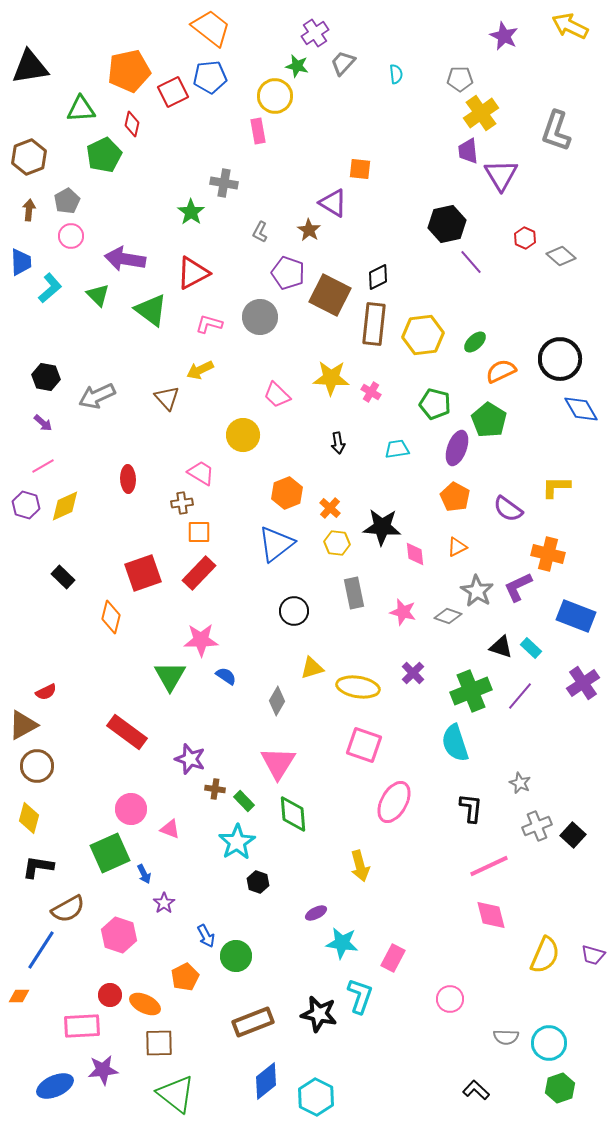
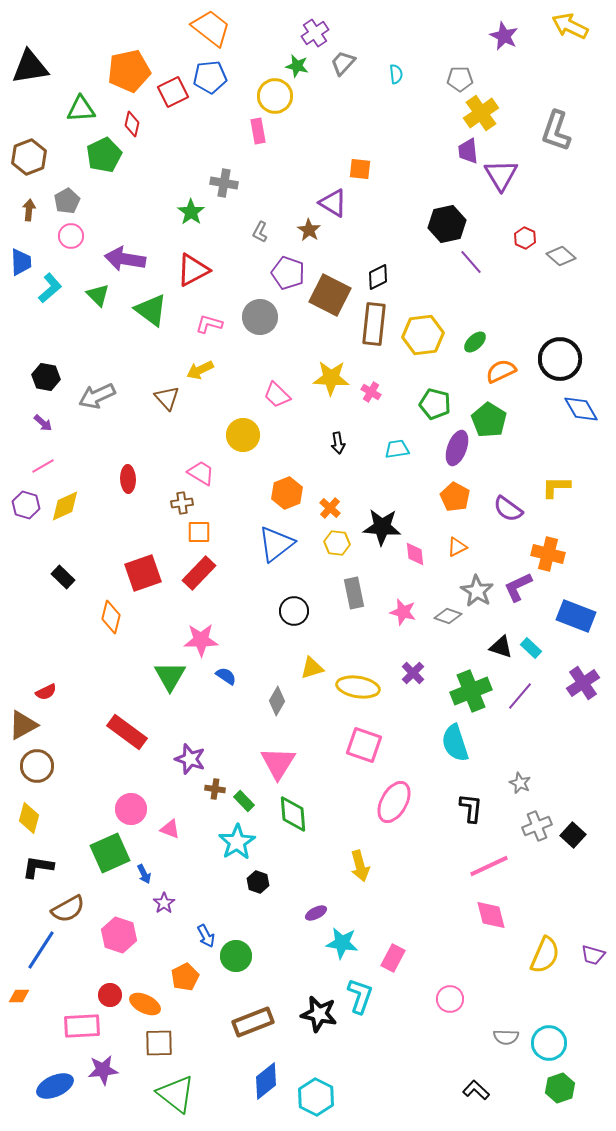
red triangle at (193, 273): moved 3 px up
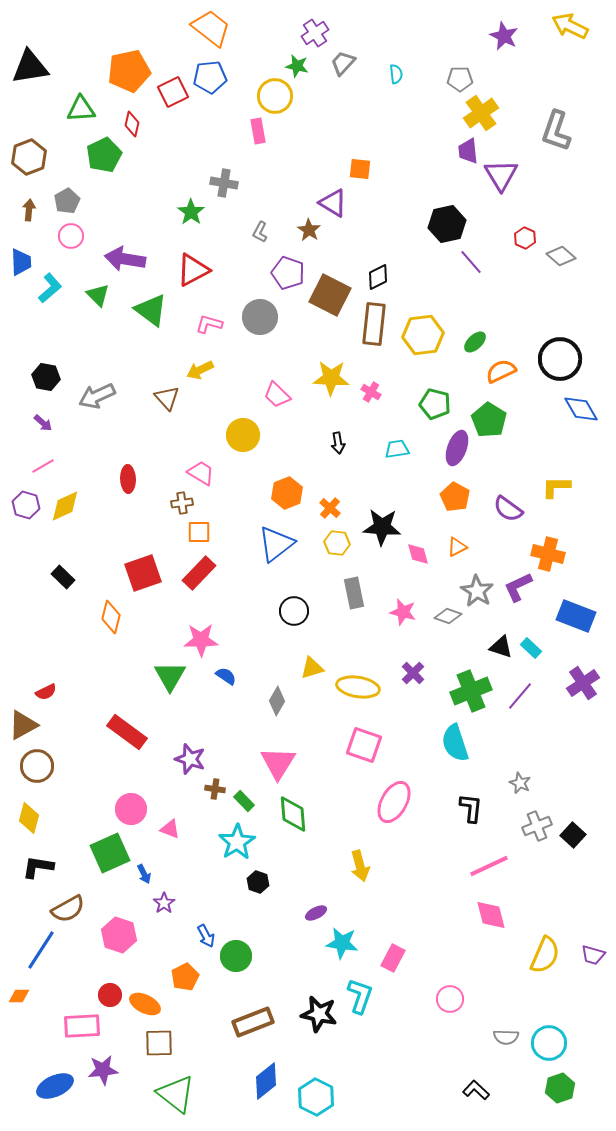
pink diamond at (415, 554): moved 3 px right; rotated 10 degrees counterclockwise
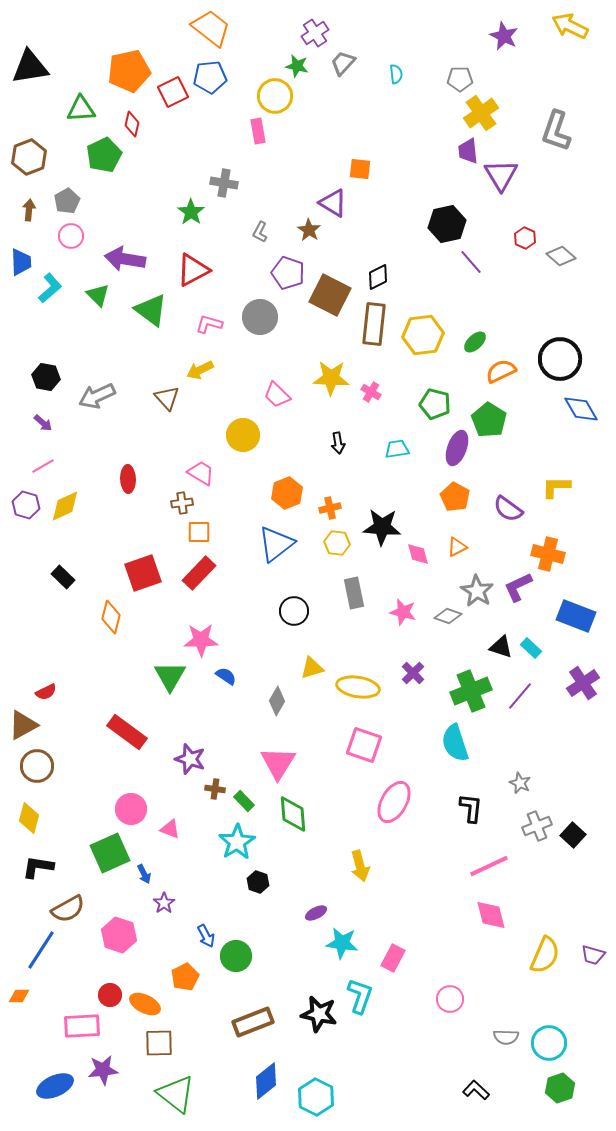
orange cross at (330, 508): rotated 35 degrees clockwise
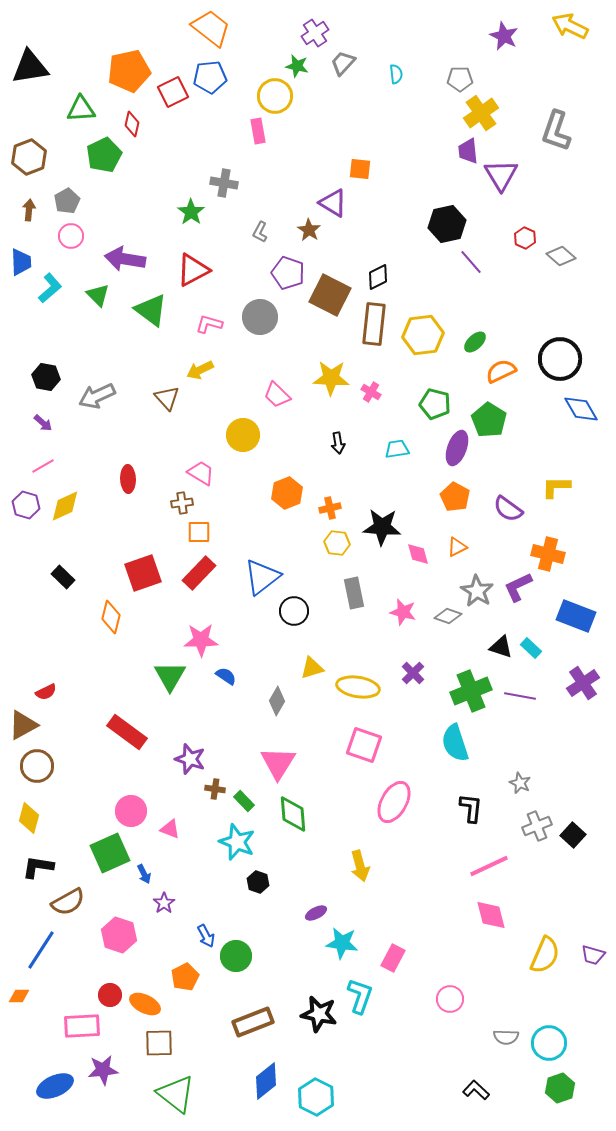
blue triangle at (276, 544): moved 14 px left, 33 px down
purple line at (520, 696): rotated 60 degrees clockwise
pink circle at (131, 809): moved 2 px down
cyan star at (237, 842): rotated 18 degrees counterclockwise
brown semicircle at (68, 909): moved 7 px up
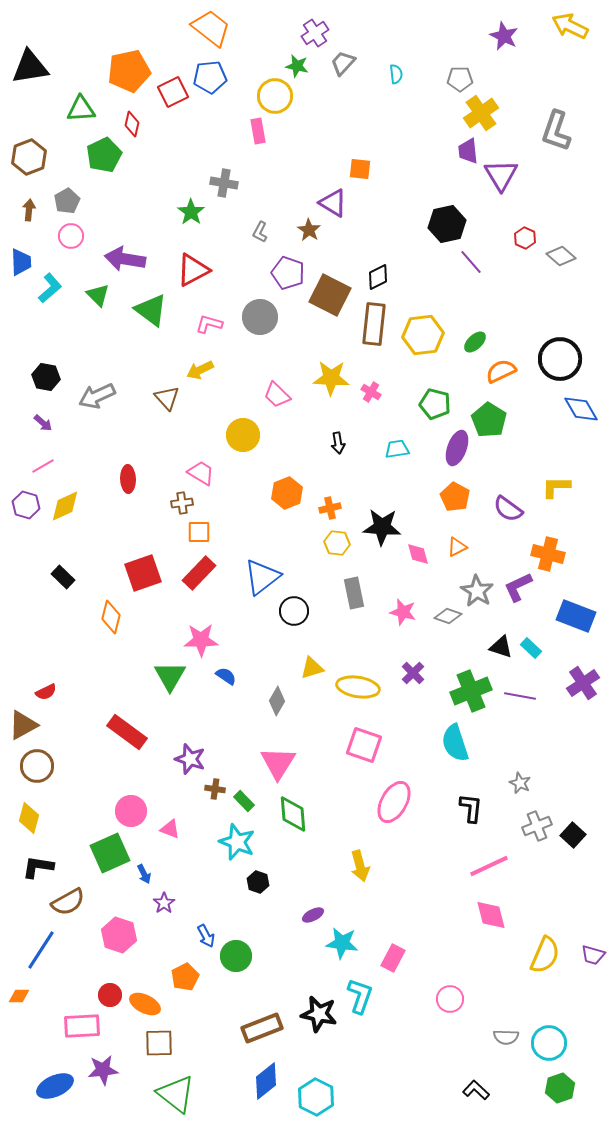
purple ellipse at (316, 913): moved 3 px left, 2 px down
brown rectangle at (253, 1022): moved 9 px right, 6 px down
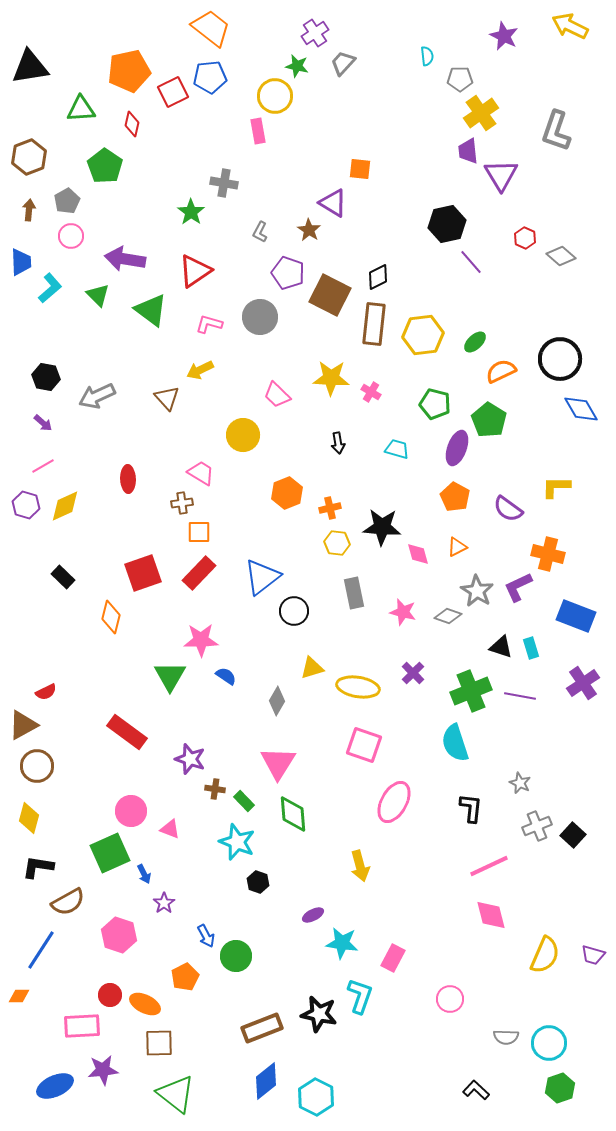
cyan semicircle at (396, 74): moved 31 px right, 18 px up
green pentagon at (104, 155): moved 1 px right, 11 px down; rotated 12 degrees counterclockwise
red triangle at (193, 270): moved 2 px right, 1 px down; rotated 6 degrees counterclockwise
cyan trapezoid at (397, 449): rotated 25 degrees clockwise
cyan rectangle at (531, 648): rotated 30 degrees clockwise
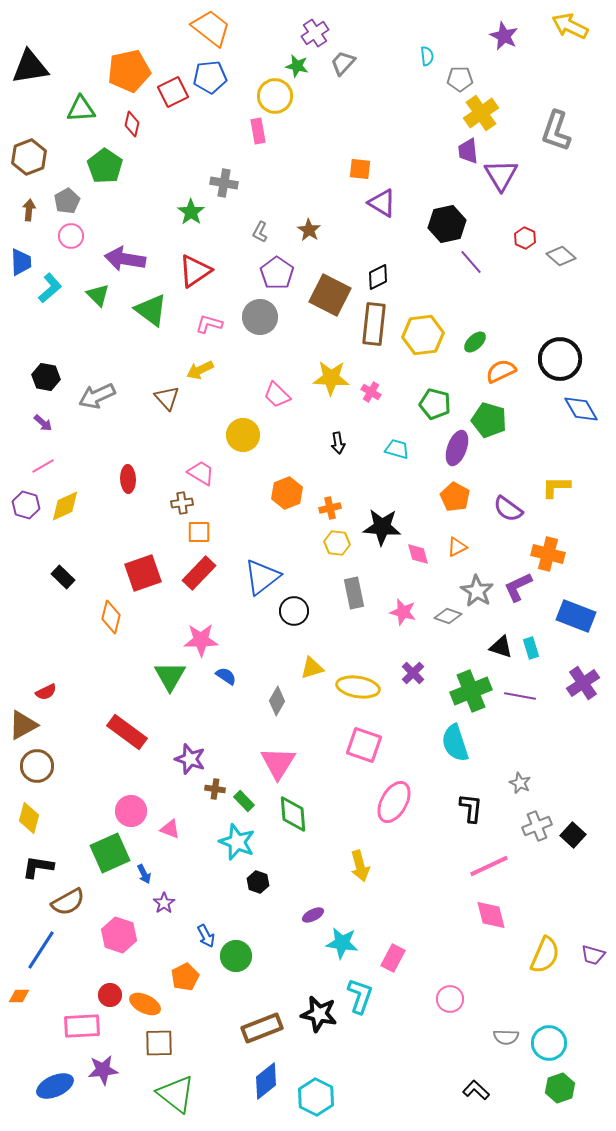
purple triangle at (333, 203): moved 49 px right
purple pentagon at (288, 273): moved 11 px left; rotated 16 degrees clockwise
green pentagon at (489, 420): rotated 16 degrees counterclockwise
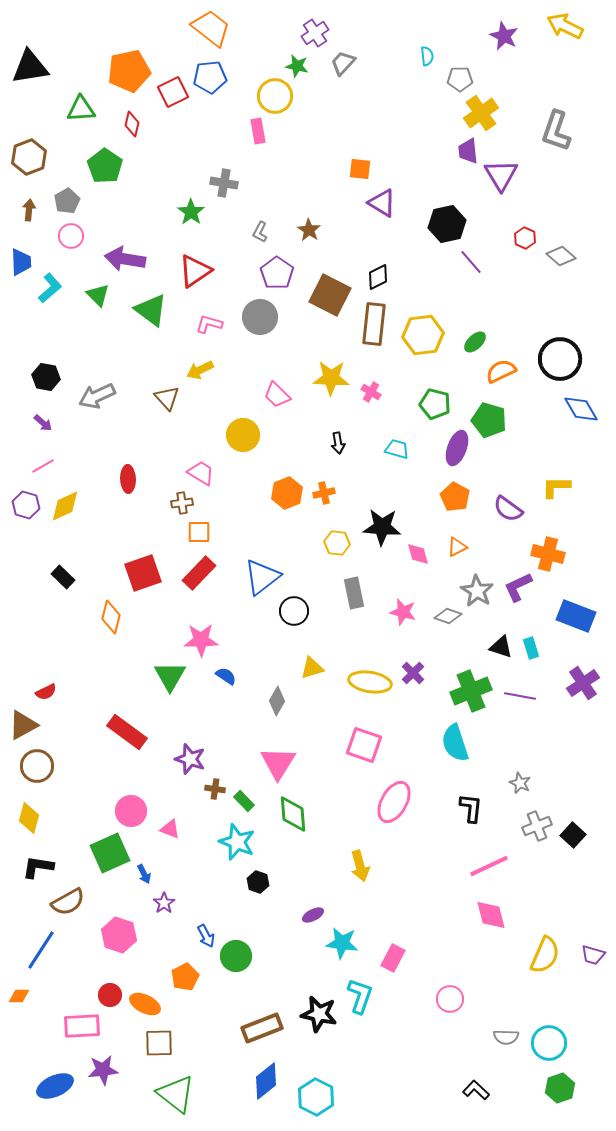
yellow arrow at (570, 26): moved 5 px left
orange cross at (330, 508): moved 6 px left, 15 px up
yellow ellipse at (358, 687): moved 12 px right, 5 px up
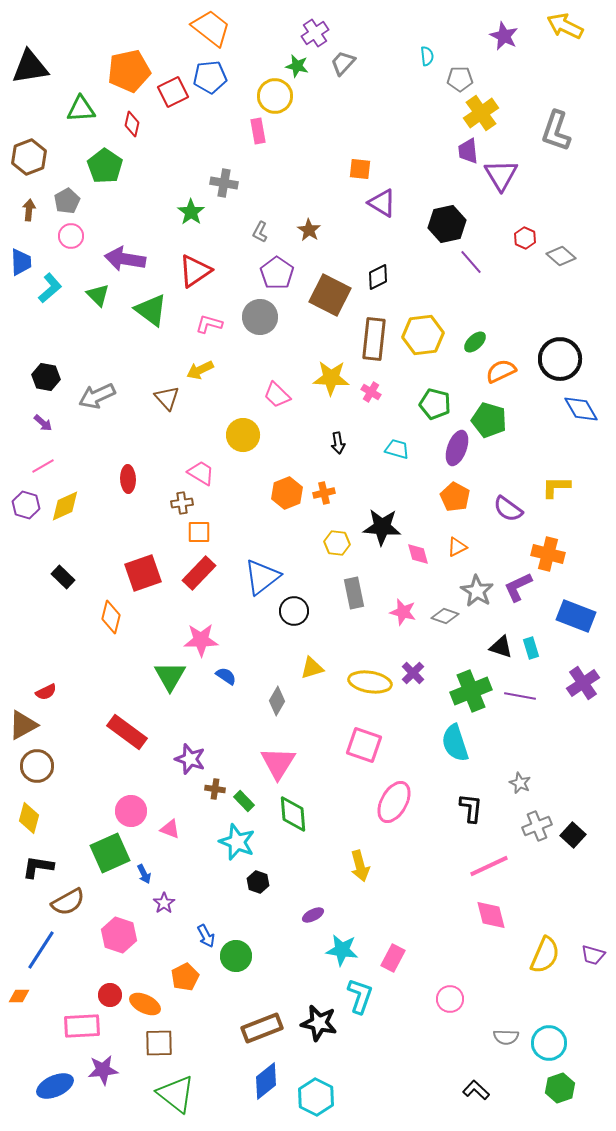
brown rectangle at (374, 324): moved 15 px down
gray diamond at (448, 616): moved 3 px left
cyan star at (342, 943): moved 7 px down
black star at (319, 1014): moved 9 px down
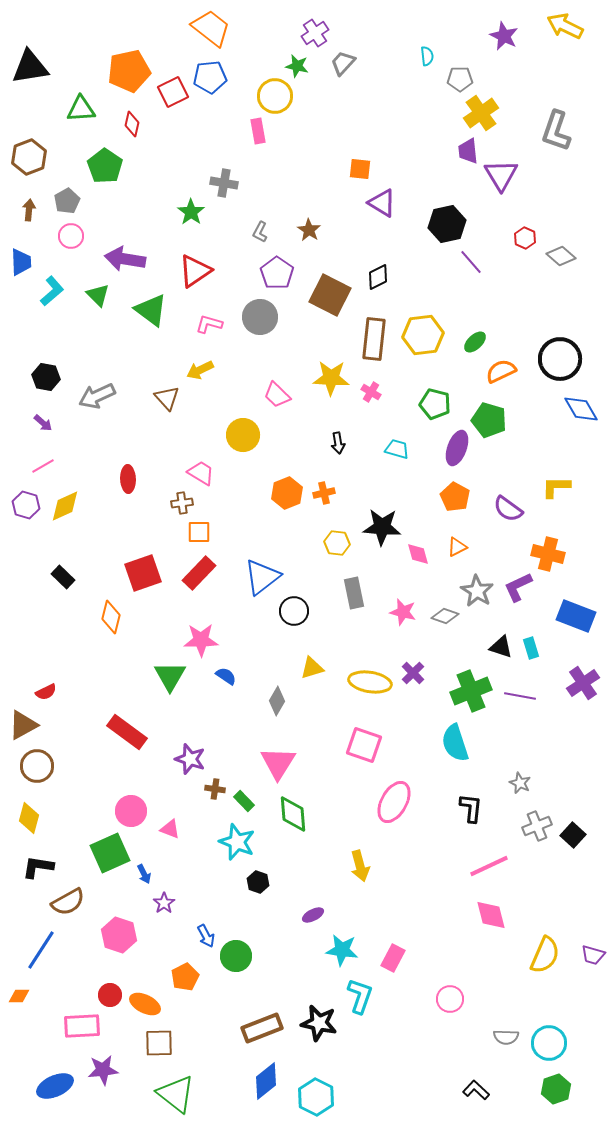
cyan L-shape at (50, 288): moved 2 px right, 3 px down
green hexagon at (560, 1088): moved 4 px left, 1 px down
